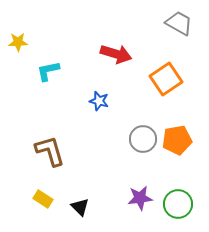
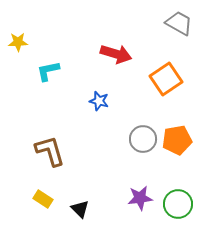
black triangle: moved 2 px down
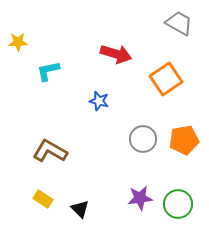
orange pentagon: moved 7 px right
brown L-shape: rotated 44 degrees counterclockwise
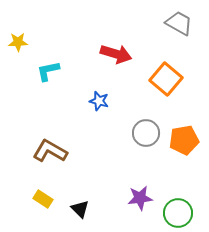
orange square: rotated 16 degrees counterclockwise
gray circle: moved 3 px right, 6 px up
green circle: moved 9 px down
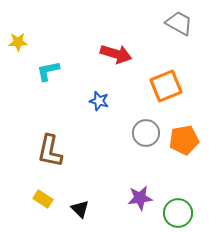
orange square: moved 7 px down; rotated 28 degrees clockwise
brown L-shape: rotated 108 degrees counterclockwise
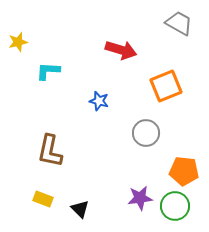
yellow star: rotated 12 degrees counterclockwise
red arrow: moved 5 px right, 4 px up
cyan L-shape: rotated 15 degrees clockwise
orange pentagon: moved 31 px down; rotated 16 degrees clockwise
yellow rectangle: rotated 12 degrees counterclockwise
green circle: moved 3 px left, 7 px up
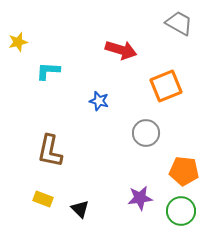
green circle: moved 6 px right, 5 px down
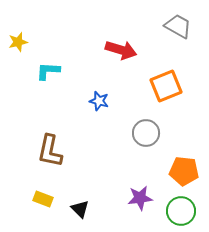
gray trapezoid: moved 1 px left, 3 px down
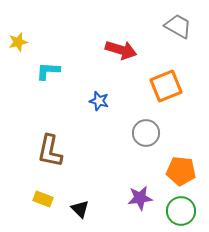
orange pentagon: moved 3 px left
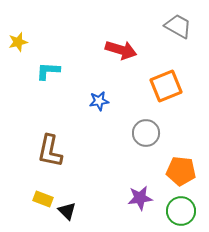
blue star: rotated 24 degrees counterclockwise
black triangle: moved 13 px left, 2 px down
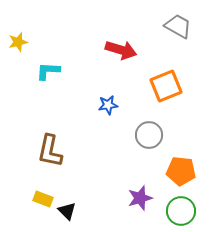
blue star: moved 9 px right, 4 px down
gray circle: moved 3 px right, 2 px down
purple star: rotated 10 degrees counterclockwise
